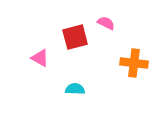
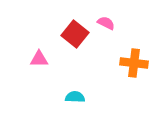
red square: moved 3 px up; rotated 36 degrees counterclockwise
pink triangle: moved 1 px left, 1 px down; rotated 30 degrees counterclockwise
cyan semicircle: moved 8 px down
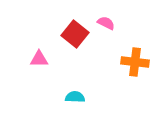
orange cross: moved 1 px right, 1 px up
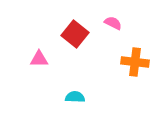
pink semicircle: moved 7 px right
